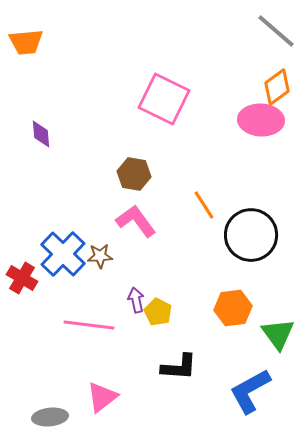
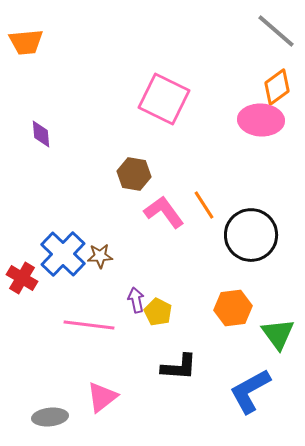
pink L-shape: moved 28 px right, 9 px up
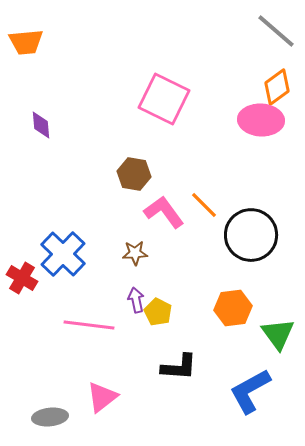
purple diamond: moved 9 px up
orange line: rotated 12 degrees counterclockwise
brown star: moved 35 px right, 3 px up
